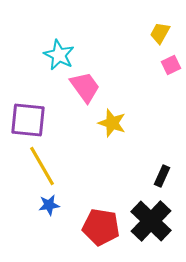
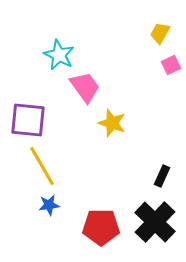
black cross: moved 4 px right, 1 px down
red pentagon: rotated 9 degrees counterclockwise
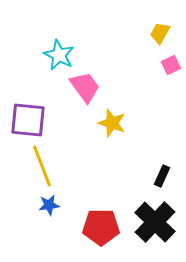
yellow line: rotated 9 degrees clockwise
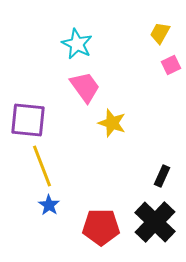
cyan star: moved 18 px right, 11 px up
blue star: rotated 30 degrees counterclockwise
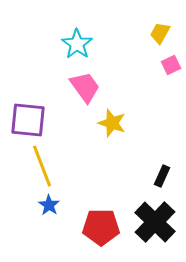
cyan star: rotated 8 degrees clockwise
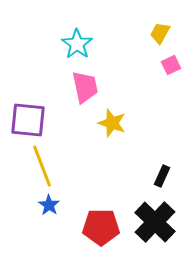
pink trapezoid: rotated 24 degrees clockwise
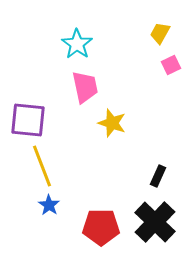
black rectangle: moved 4 px left
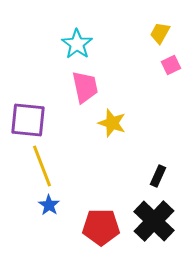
black cross: moved 1 px left, 1 px up
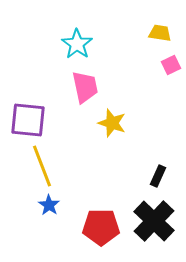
yellow trapezoid: rotated 70 degrees clockwise
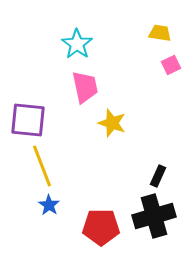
black cross: moved 5 px up; rotated 30 degrees clockwise
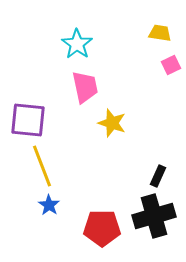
red pentagon: moved 1 px right, 1 px down
